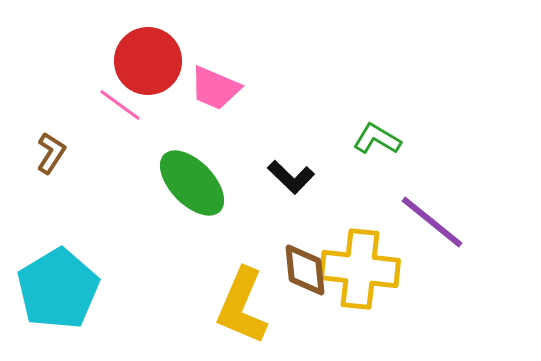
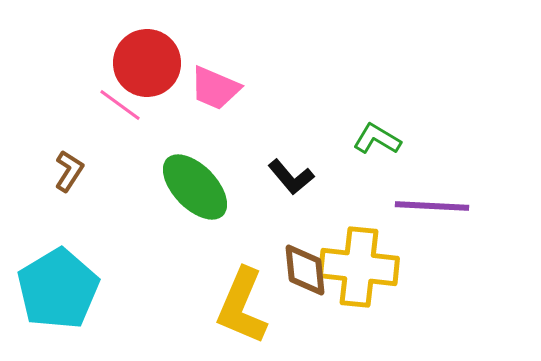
red circle: moved 1 px left, 2 px down
brown L-shape: moved 18 px right, 18 px down
black L-shape: rotated 6 degrees clockwise
green ellipse: moved 3 px right, 4 px down
purple line: moved 16 px up; rotated 36 degrees counterclockwise
yellow cross: moved 1 px left, 2 px up
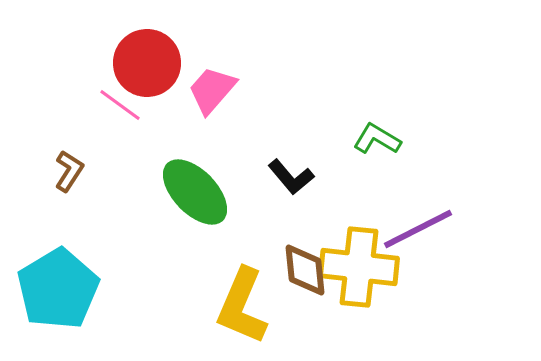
pink trapezoid: moved 3 px left, 2 px down; rotated 108 degrees clockwise
green ellipse: moved 5 px down
purple line: moved 14 px left, 23 px down; rotated 30 degrees counterclockwise
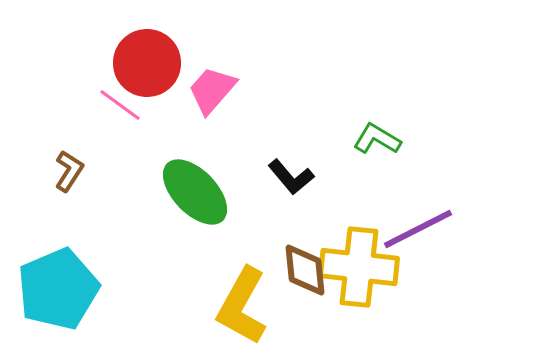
cyan pentagon: rotated 8 degrees clockwise
yellow L-shape: rotated 6 degrees clockwise
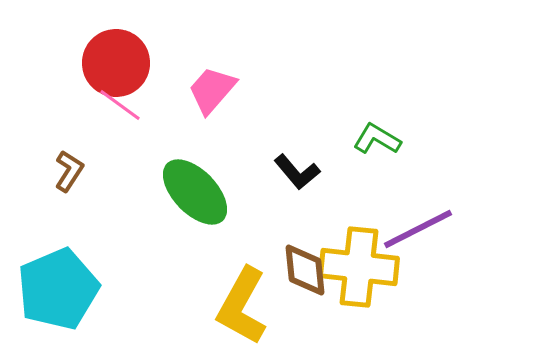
red circle: moved 31 px left
black L-shape: moved 6 px right, 5 px up
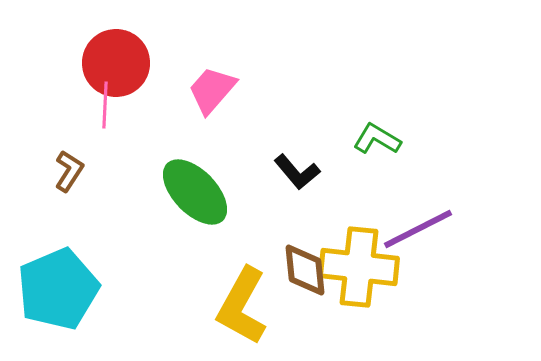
pink line: moved 15 px left; rotated 57 degrees clockwise
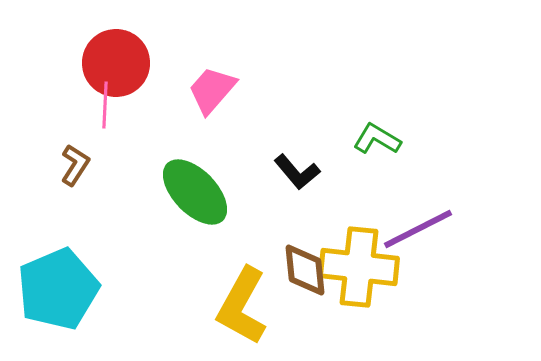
brown L-shape: moved 6 px right, 6 px up
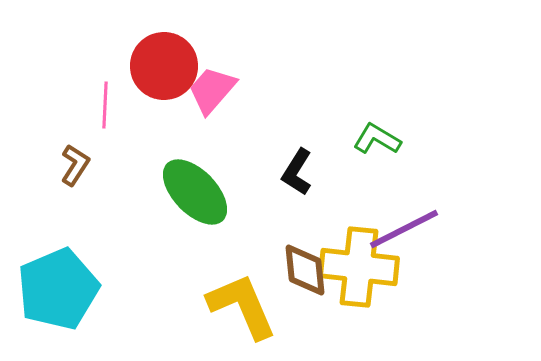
red circle: moved 48 px right, 3 px down
black L-shape: rotated 72 degrees clockwise
purple line: moved 14 px left
yellow L-shape: rotated 128 degrees clockwise
